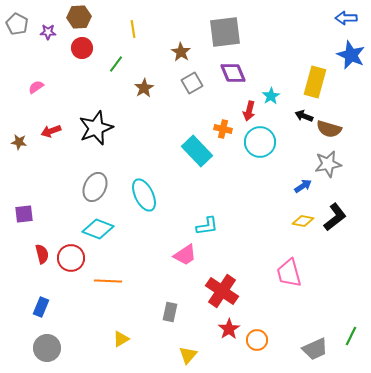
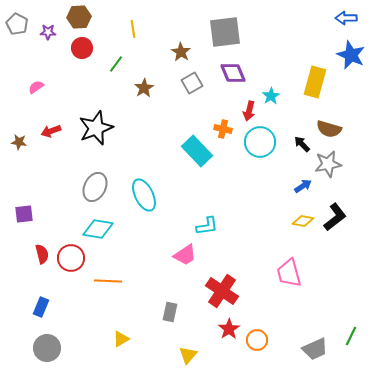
black arrow at (304, 116): moved 2 px left, 28 px down; rotated 24 degrees clockwise
cyan diamond at (98, 229): rotated 12 degrees counterclockwise
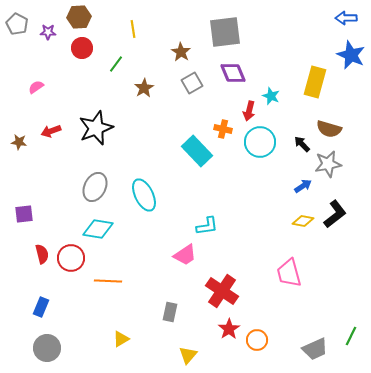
cyan star at (271, 96): rotated 18 degrees counterclockwise
black L-shape at (335, 217): moved 3 px up
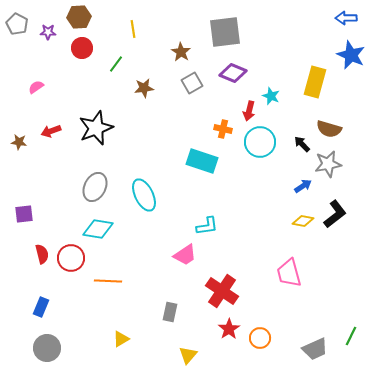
purple diamond at (233, 73): rotated 44 degrees counterclockwise
brown star at (144, 88): rotated 24 degrees clockwise
cyan rectangle at (197, 151): moved 5 px right, 10 px down; rotated 28 degrees counterclockwise
orange circle at (257, 340): moved 3 px right, 2 px up
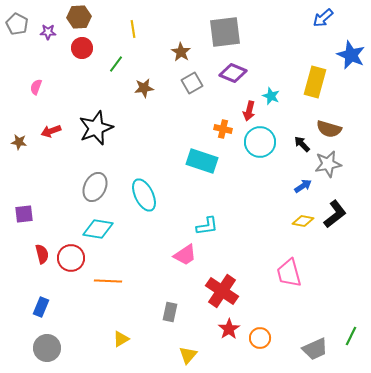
blue arrow at (346, 18): moved 23 px left; rotated 40 degrees counterclockwise
pink semicircle at (36, 87): rotated 35 degrees counterclockwise
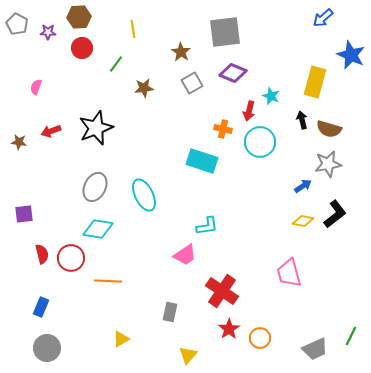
black arrow at (302, 144): moved 24 px up; rotated 30 degrees clockwise
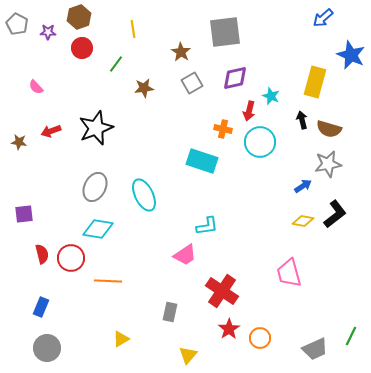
brown hexagon at (79, 17): rotated 15 degrees counterclockwise
purple diamond at (233, 73): moved 2 px right, 5 px down; rotated 36 degrees counterclockwise
pink semicircle at (36, 87): rotated 63 degrees counterclockwise
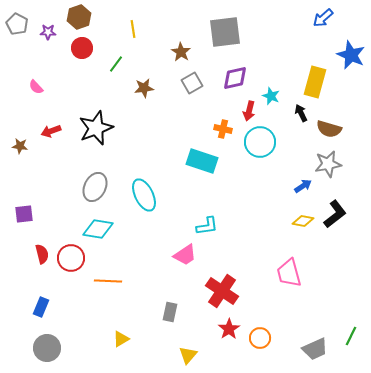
black arrow at (302, 120): moved 1 px left, 7 px up; rotated 12 degrees counterclockwise
brown star at (19, 142): moved 1 px right, 4 px down
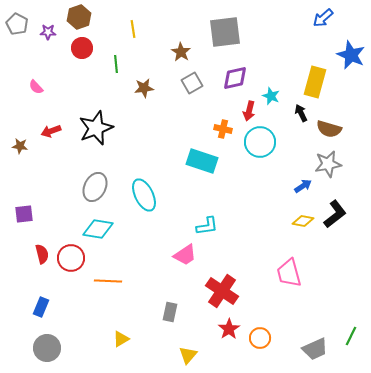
green line at (116, 64): rotated 42 degrees counterclockwise
